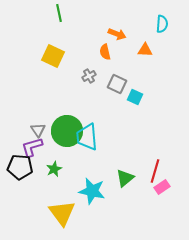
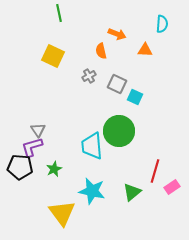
orange semicircle: moved 4 px left, 1 px up
green circle: moved 52 px right
cyan trapezoid: moved 5 px right, 9 px down
green triangle: moved 7 px right, 14 px down
pink rectangle: moved 10 px right
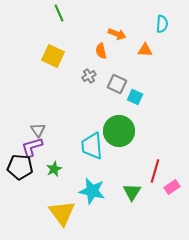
green line: rotated 12 degrees counterclockwise
green triangle: rotated 18 degrees counterclockwise
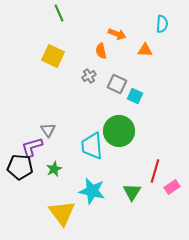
cyan square: moved 1 px up
gray triangle: moved 10 px right
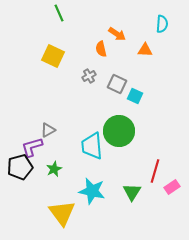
orange arrow: rotated 12 degrees clockwise
orange semicircle: moved 2 px up
gray triangle: rotated 35 degrees clockwise
black pentagon: rotated 20 degrees counterclockwise
